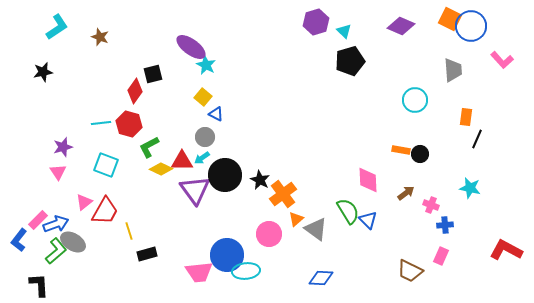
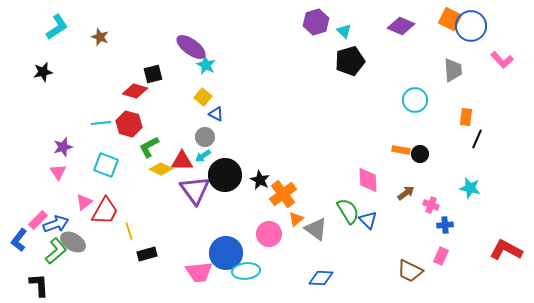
red diamond at (135, 91): rotated 70 degrees clockwise
cyan arrow at (202, 158): moved 1 px right, 2 px up
blue circle at (227, 255): moved 1 px left, 2 px up
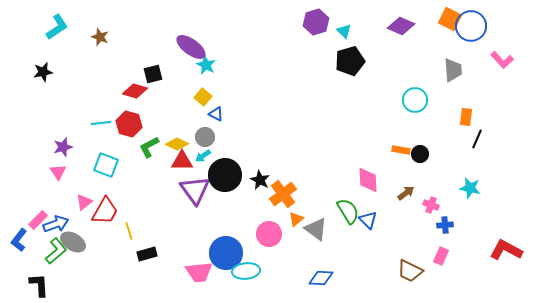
yellow diamond at (161, 169): moved 16 px right, 25 px up
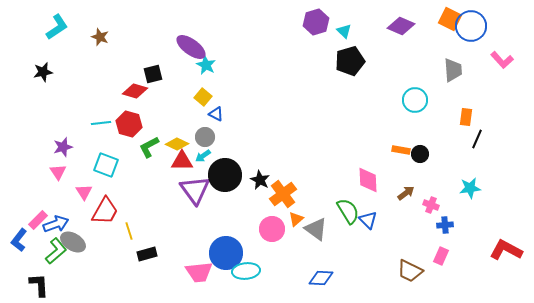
cyan star at (470, 188): rotated 20 degrees counterclockwise
pink triangle at (84, 202): moved 10 px up; rotated 24 degrees counterclockwise
pink circle at (269, 234): moved 3 px right, 5 px up
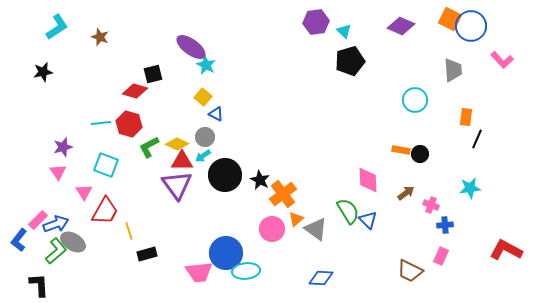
purple hexagon at (316, 22): rotated 10 degrees clockwise
purple triangle at (195, 190): moved 18 px left, 5 px up
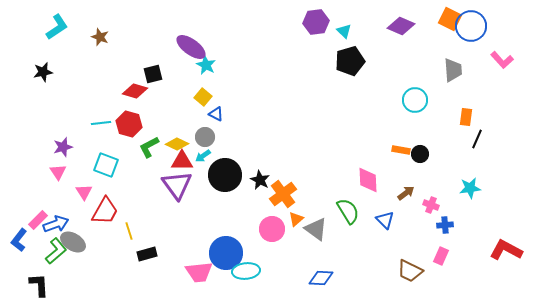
blue triangle at (368, 220): moved 17 px right
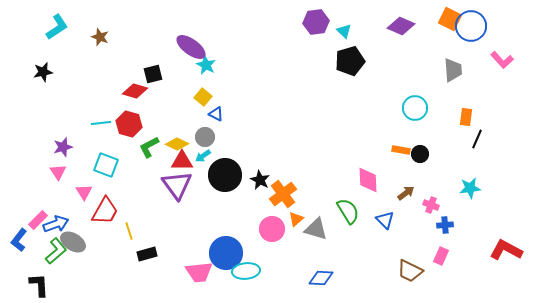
cyan circle at (415, 100): moved 8 px down
gray triangle at (316, 229): rotated 20 degrees counterclockwise
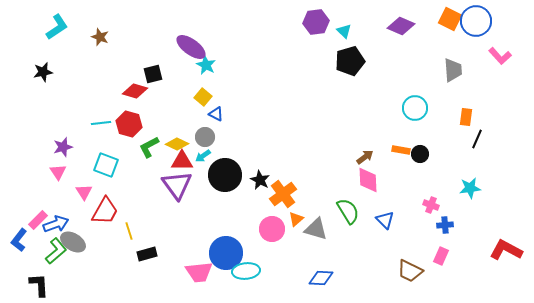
blue circle at (471, 26): moved 5 px right, 5 px up
pink L-shape at (502, 60): moved 2 px left, 4 px up
brown arrow at (406, 193): moved 41 px left, 36 px up
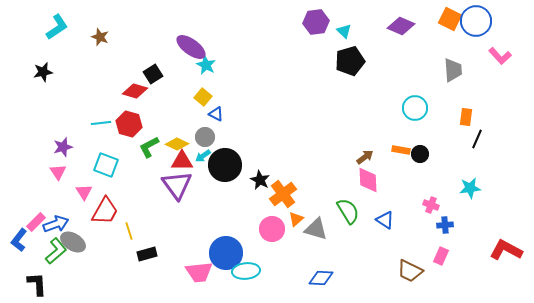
black square at (153, 74): rotated 18 degrees counterclockwise
black circle at (225, 175): moved 10 px up
pink rectangle at (38, 220): moved 2 px left, 2 px down
blue triangle at (385, 220): rotated 12 degrees counterclockwise
black L-shape at (39, 285): moved 2 px left, 1 px up
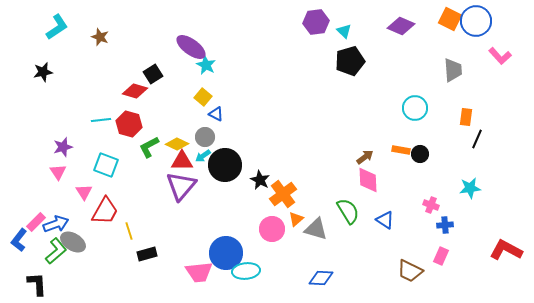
cyan line at (101, 123): moved 3 px up
purple triangle at (177, 185): moved 4 px right, 1 px down; rotated 16 degrees clockwise
